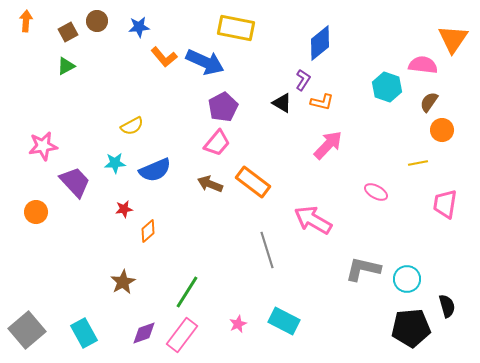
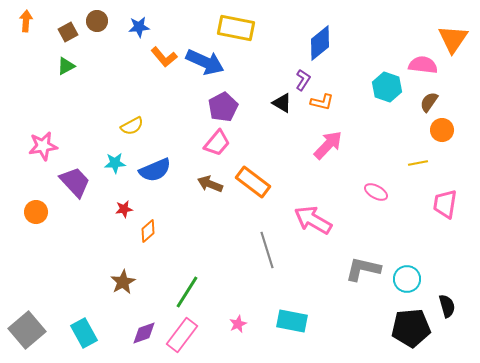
cyan rectangle at (284, 321): moved 8 px right; rotated 16 degrees counterclockwise
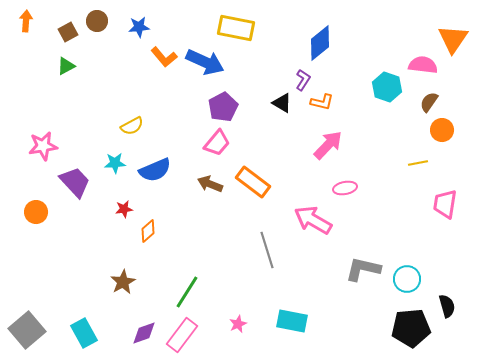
pink ellipse at (376, 192): moved 31 px left, 4 px up; rotated 40 degrees counterclockwise
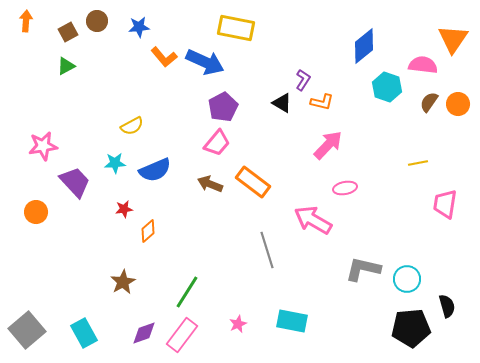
blue diamond at (320, 43): moved 44 px right, 3 px down
orange circle at (442, 130): moved 16 px right, 26 px up
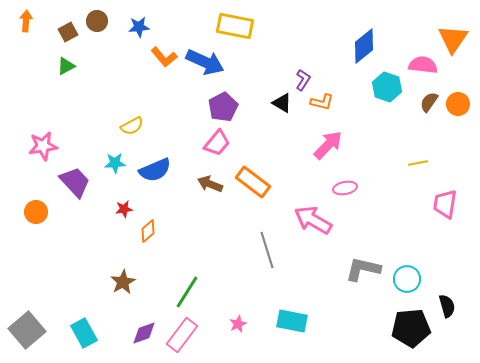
yellow rectangle at (236, 28): moved 1 px left, 2 px up
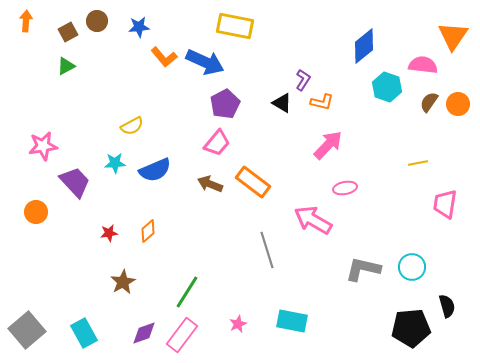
orange triangle at (453, 39): moved 3 px up
purple pentagon at (223, 107): moved 2 px right, 3 px up
red star at (124, 209): moved 15 px left, 24 px down
cyan circle at (407, 279): moved 5 px right, 12 px up
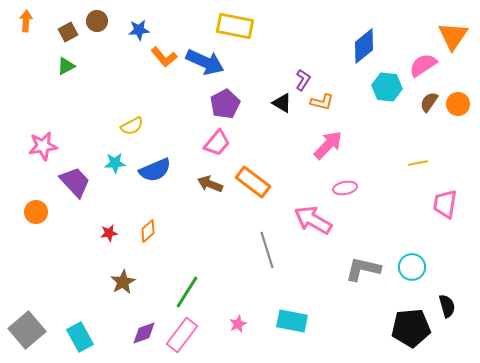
blue star at (139, 27): moved 3 px down
pink semicircle at (423, 65): rotated 40 degrees counterclockwise
cyan hexagon at (387, 87): rotated 12 degrees counterclockwise
cyan rectangle at (84, 333): moved 4 px left, 4 px down
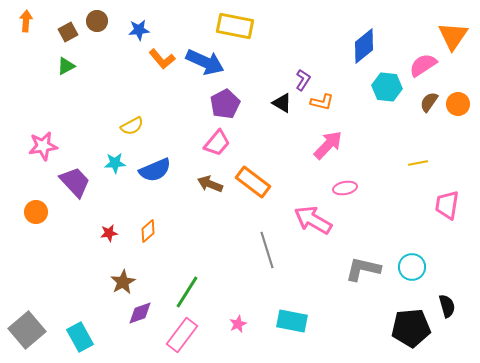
orange L-shape at (164, 57): moved 2 px left, 2 px down
pink trapezoid at (445, 204): moved 2 px right, 1 px down
purple diamond at (144, 333): moved 4 px left, 20 px up
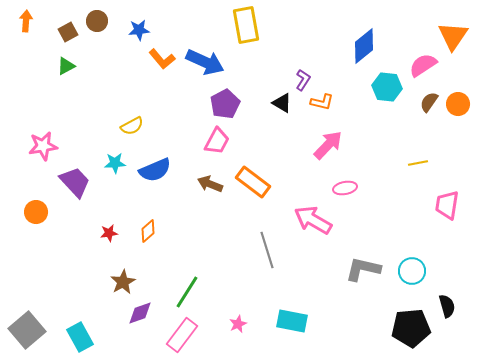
yellow rectangle at (235, 26): moved 11 px right, 1 px up; rotated 69 degrees clockwise
pink trapezoid at (217, 143): moved 2 px up; rotated 12 degrees counterclockwise
cyan circle at (412, 267): moved 4 px down
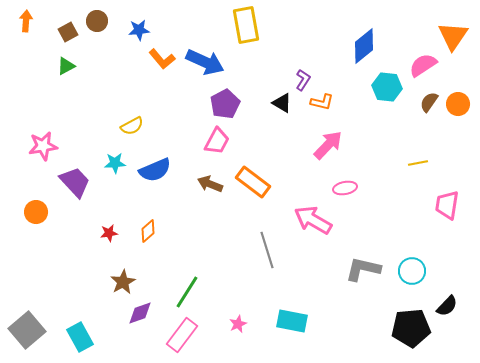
black semicircle at (447, 306): rotated 60 degrees clockwise
